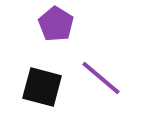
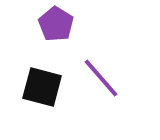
purple line: rotated 9 degrees clockwise
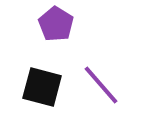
purple line: moved 7 px down
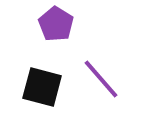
purple line: moved 6 px up
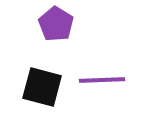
purple line: moved 1 px right, 1 px down; rotated 51 degrees counterclockwise
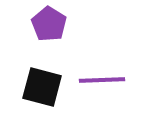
purple pentagon: moved 7 px left
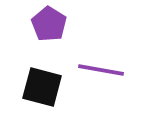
purple line: moved 1 px left, 10 px up; rotated 12 degrees clockwise
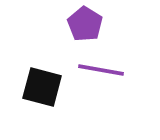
purple pentagon: moved 36 px right
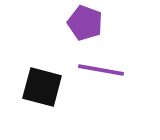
purple pentagon: moved 1 px up; rotated 12 degrees counterclockwise
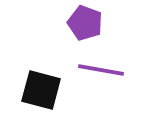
black square: moved 1 px left, 3 px down
